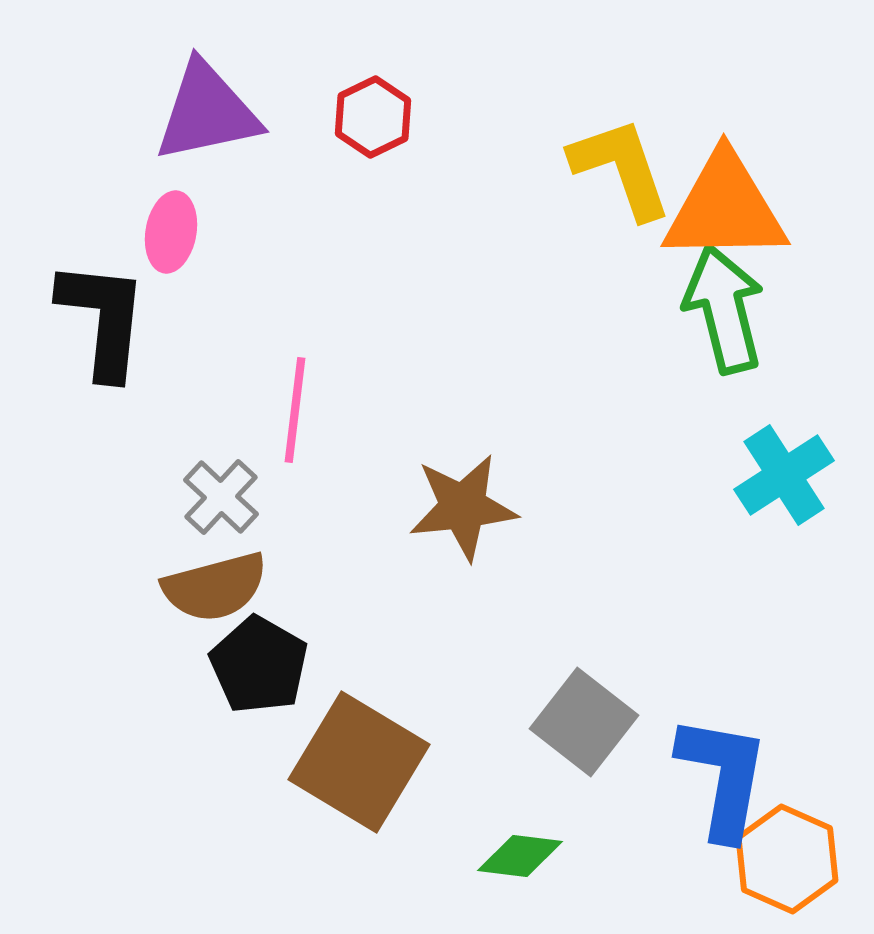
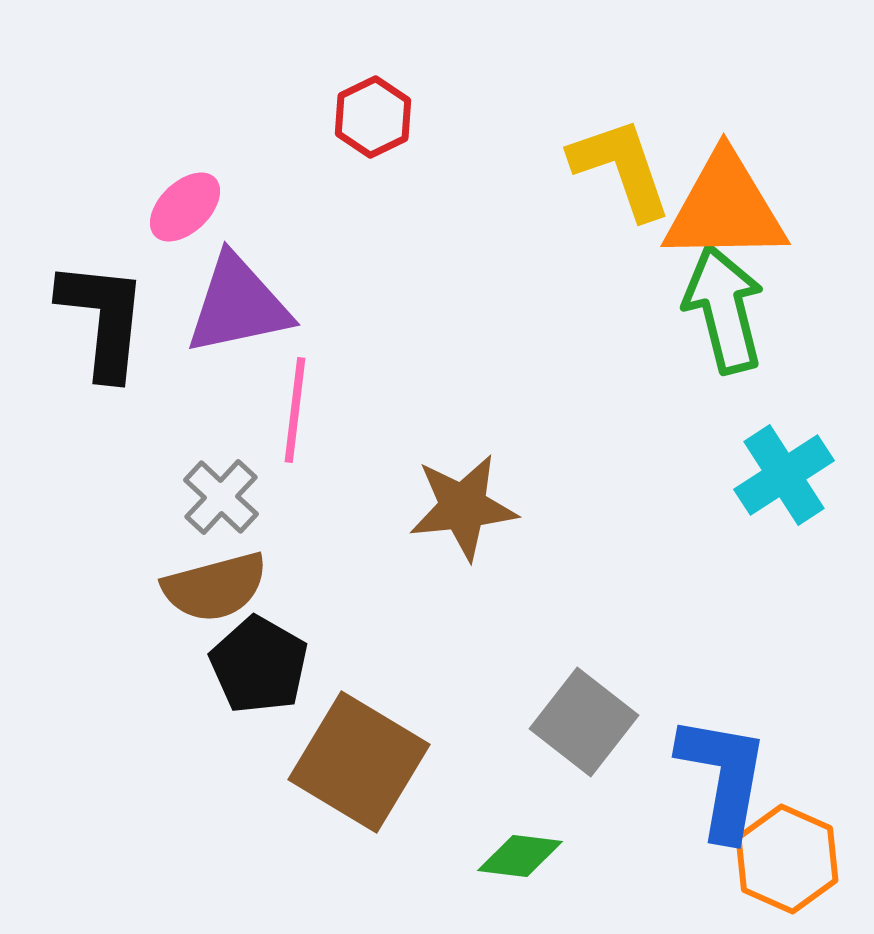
purple triangle: moved 31 px right, 193 px down
pink ellipse: moved 14 px right, 25 px up; rotated 36 degrees clockwise
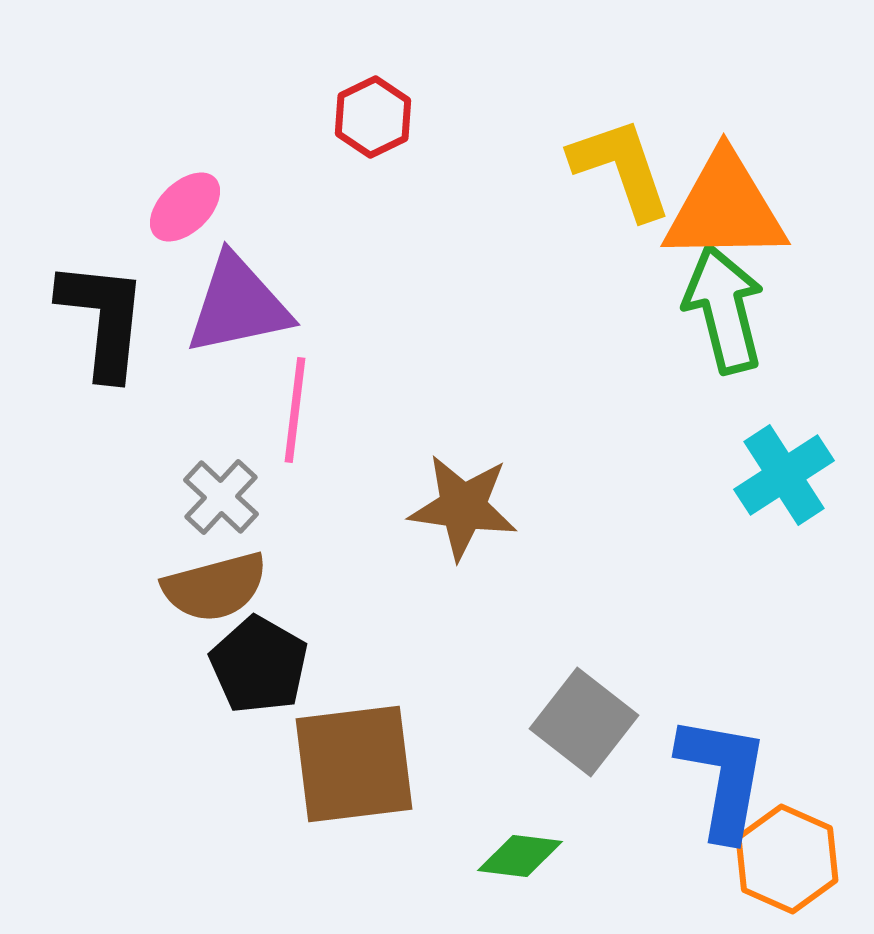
brown star: rotated 14 degrees clockwise
brown square: moved 5 px left, 2 px down; rotated 38 degrees counterclockwise
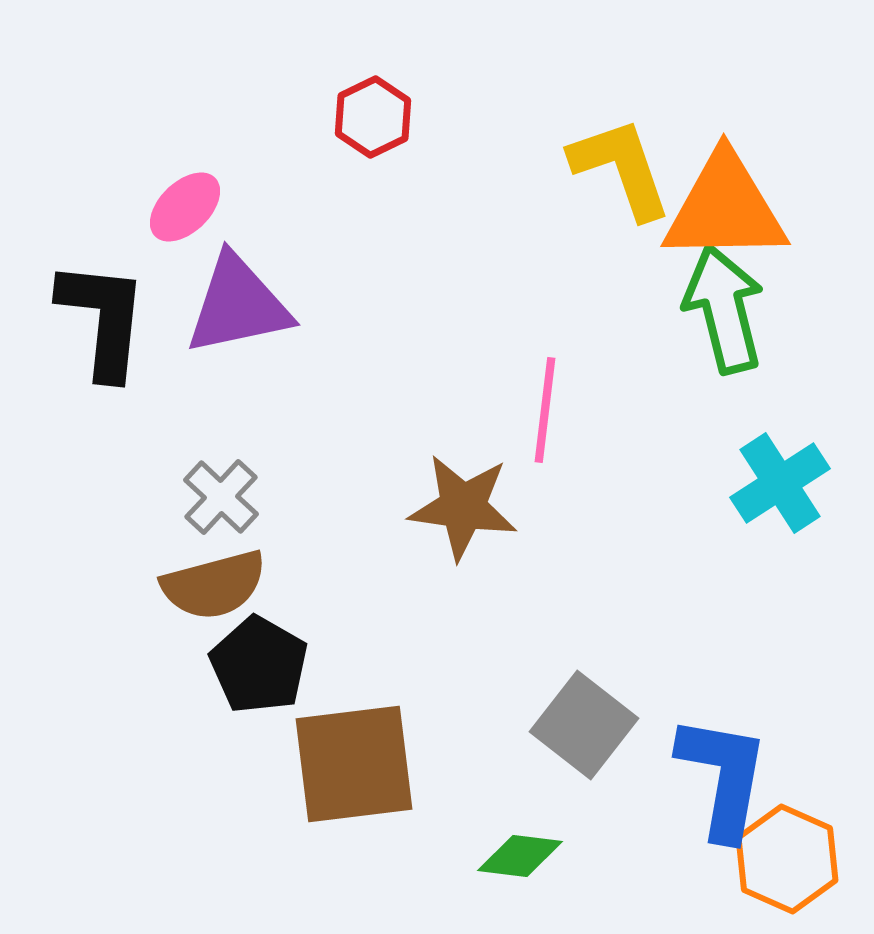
pink line: moved 250 px right
cyan cross: moved 4 px left, 8 px down
brown semicircle: moved 1 px left, 2 px up
gray square: moved 3 px down
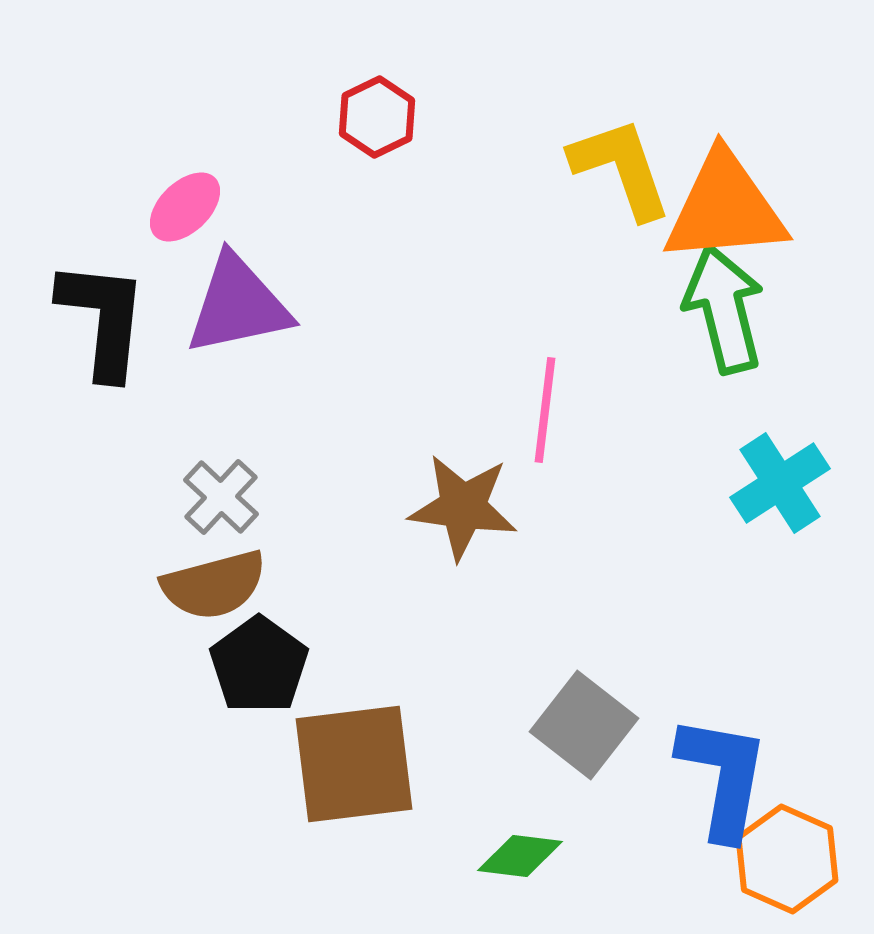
red hexagon: moved 4 px right
orange triangle: rotated 4 degrees counterclockwise
black pentagon: rotated 6 degrees clockwise
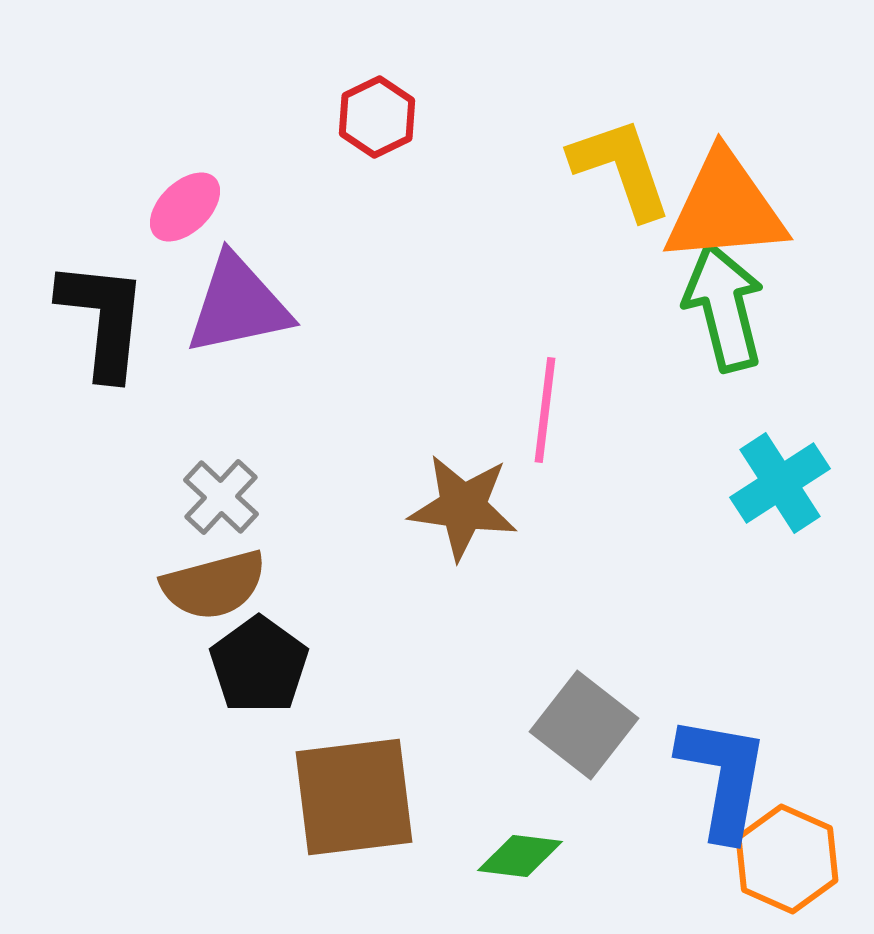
green arrow: moved 2 px up
brown square: moved 33 px down
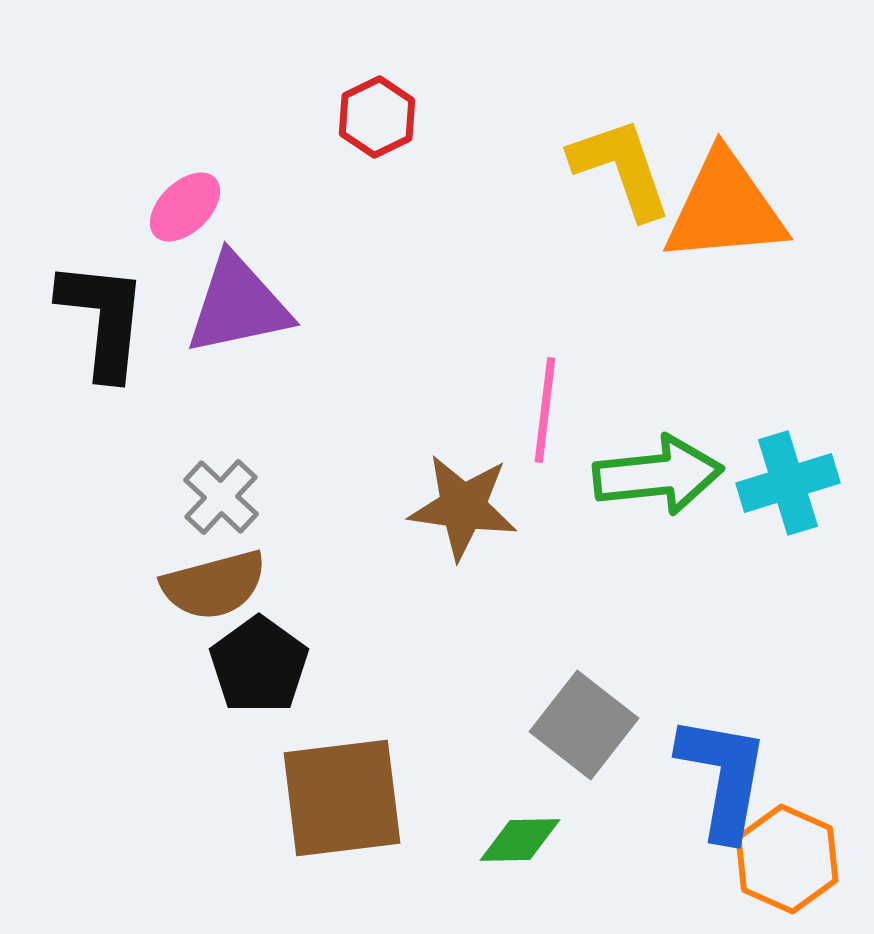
green arrow: moved 66 px left, 168 px down; rotated 98 degrees clockwise
cyan cross: moved 8 px right; rotated 16 degrees clockwise
brown square: moved 12 px left, 1 px down
green diamond: moved 16 px up; rotated 8 degrees counterclockwise
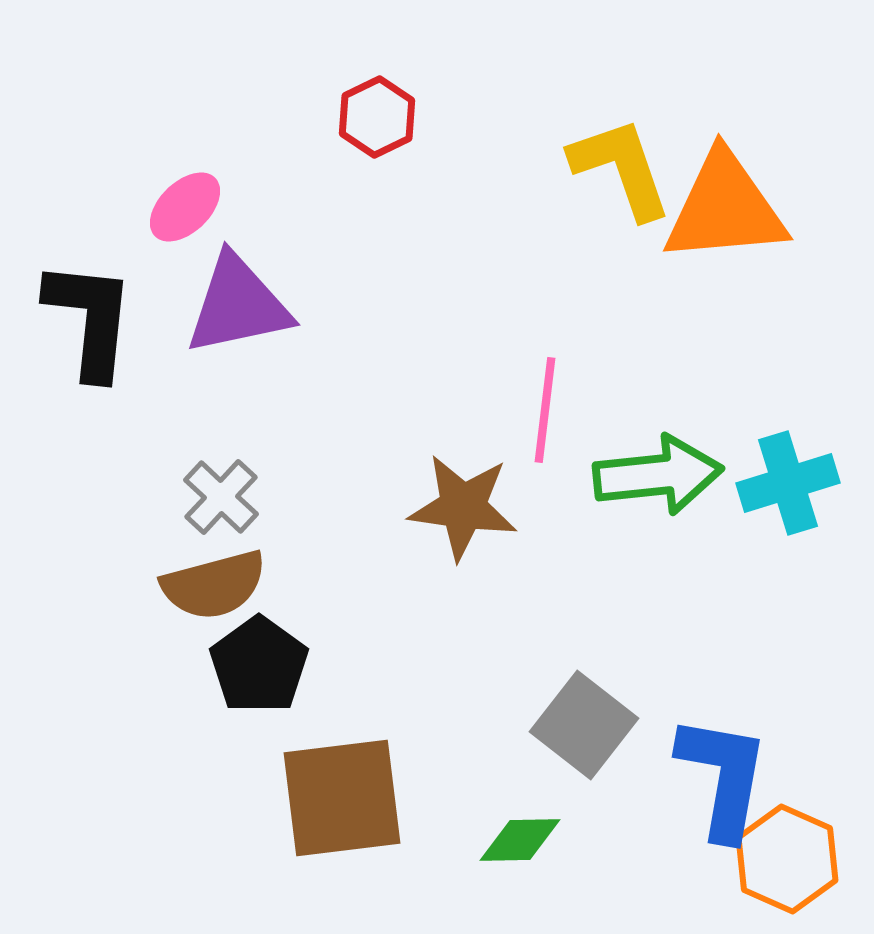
black L-shape: moved 13 px left
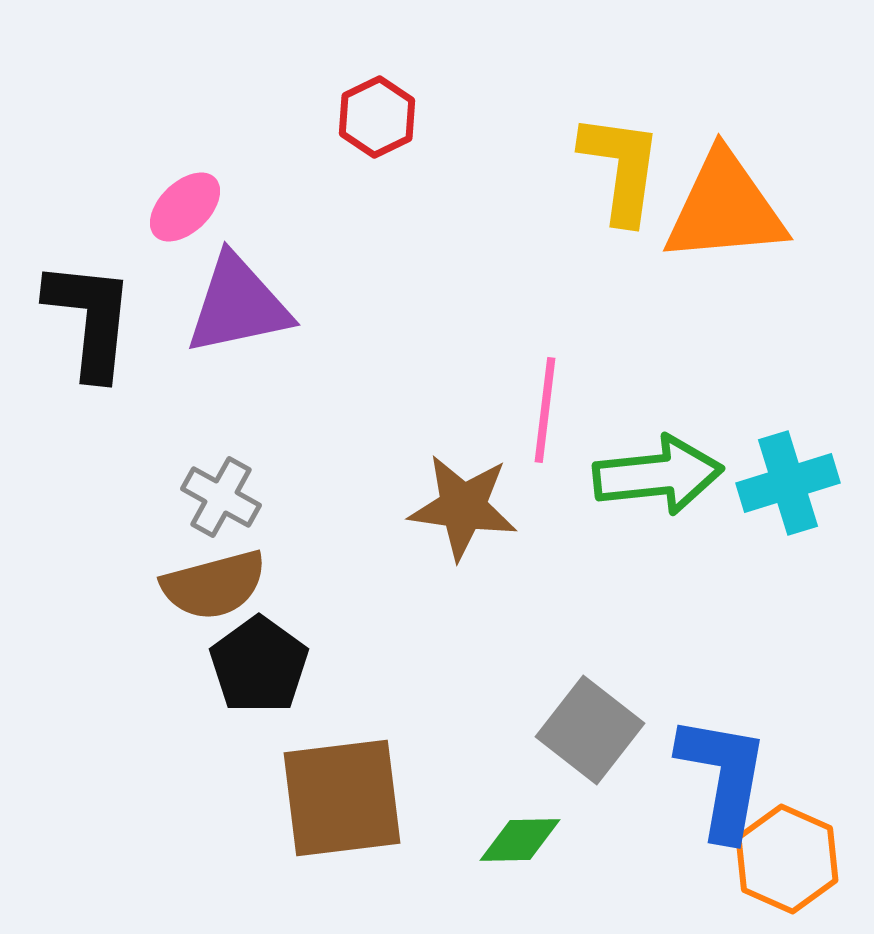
yellow L-shape: rotated 27 degrees clockwise
gray cross: rotated 14 degrees counterclockwise
gray square: moved 6 px right, 5 px down
